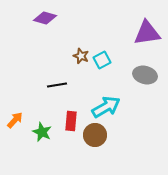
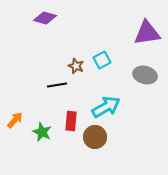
brown star: moved 5 px left, 10 px down
brown circle: moved 2 px down
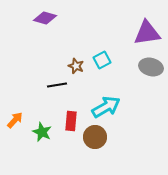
gray ellipse: moved 6 px right, 8 px up
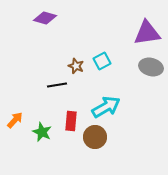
cyan square: moved 1 px down
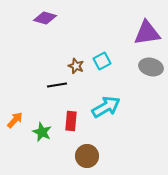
brown circle: moved 8 px left, 19 px down
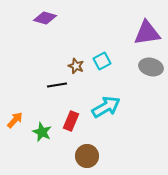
red rectangle: rotated 18 degrees clockwise
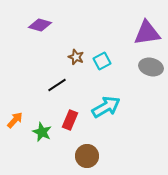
purple diamond: moved 5 px left, 7 px down
brown star: moved 9 px up
black line: rotated 24 degrees counterclockwise
red rectangle: moved 1 px left, 1 px up
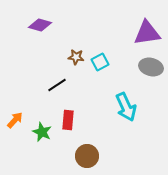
brown star: rotated 14 degrees counterclockwise
cyan square: moved 2 px left, 1 px down
cyan arrow: moved 20 px right; rotated 96 degrees clockwise
red rectangle: moved 2 px left; rotated 18 degrees counterclockwise
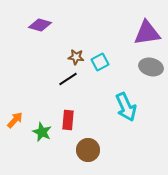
black line: moved 11 px right, 6 px up
brown circle: moved 1 px right, 6 px up
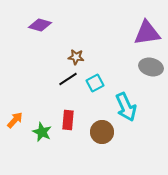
cyan square: moved 5 px left, 21 px down
brown circle: moved 14 px right, 18 px up
